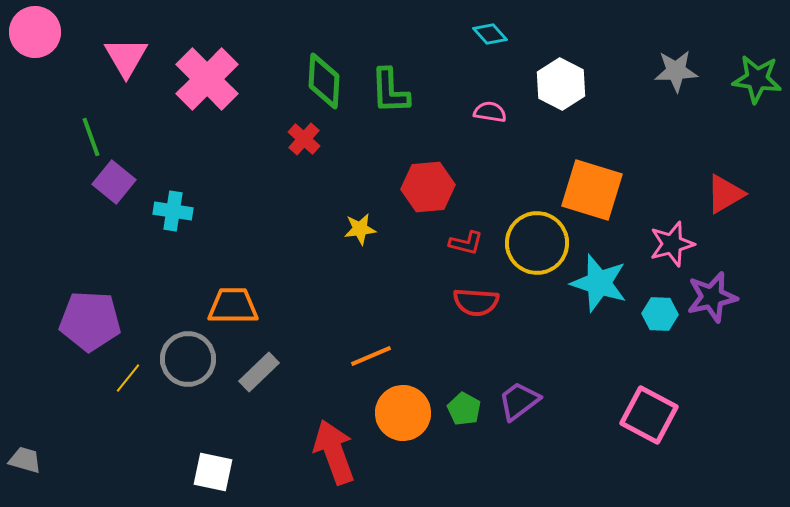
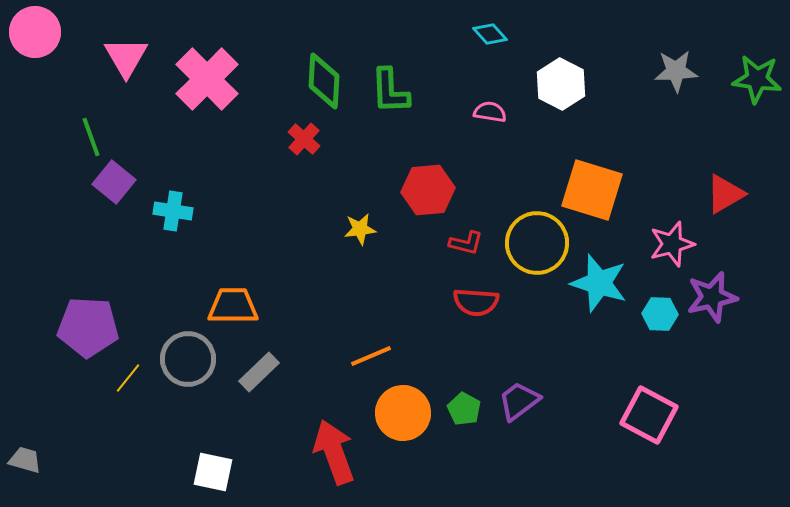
red hexagon: moved 3 px down
purple pentagon: moved 2 px left, 6 px down
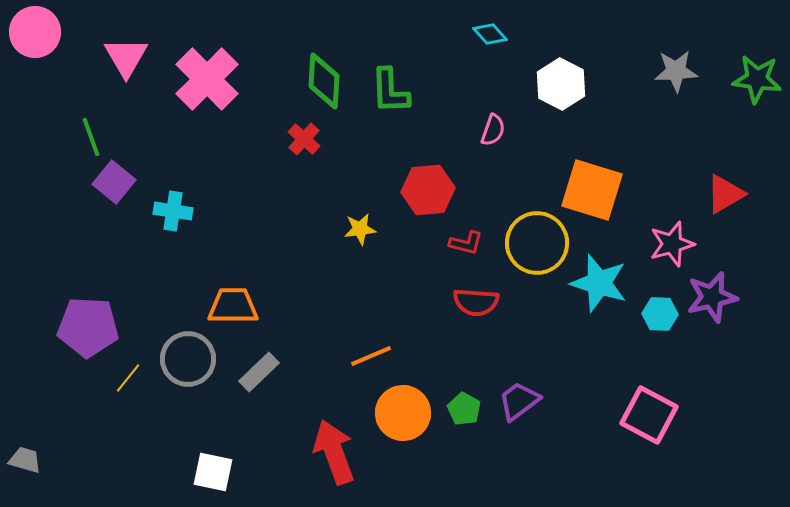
pink semicircle: moved 3 px right, 18 px down; rotated 100 degrees clockwise
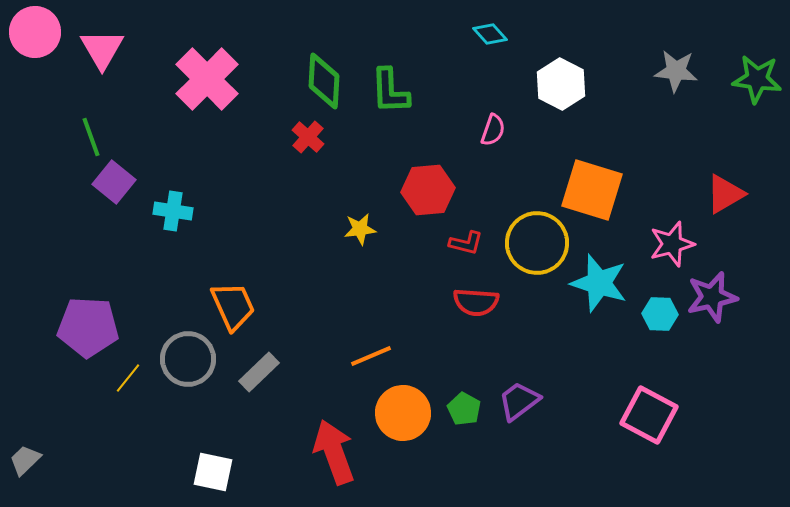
pink triangle: moved 24 px left, 8 px up
gray star: rotated 9 degrees clockwise
red cross: moved 4 px right, 2 px up
orange trapezoid: rotated 66 degrees clockwise
gray trapezoid: rotated 60 degrees counterclockwise
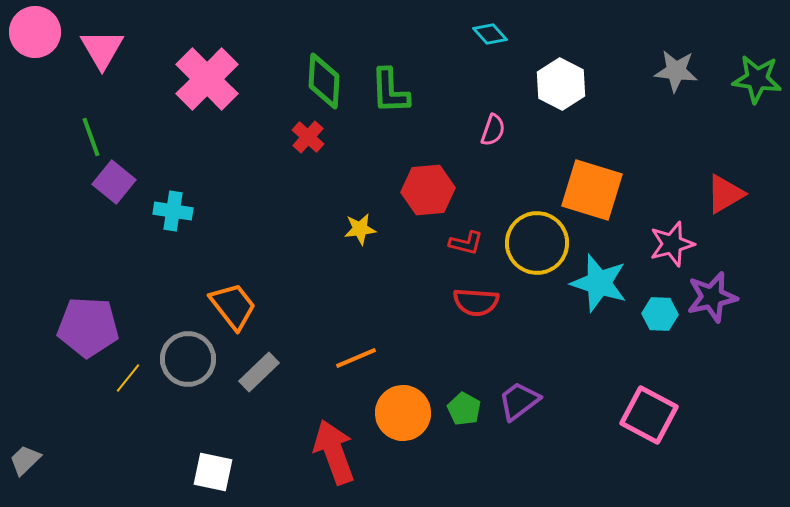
orange trapezoid: rotated 14 degrees counterclockwise
orange line: moved 15 px left, 2 px down
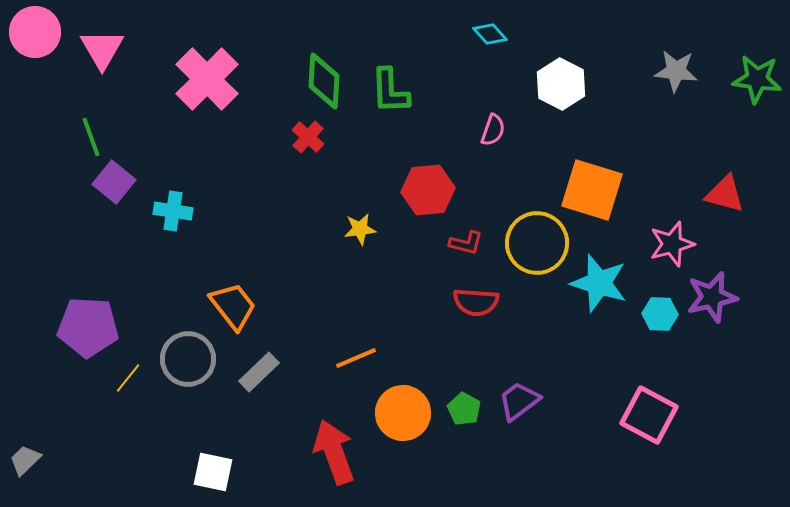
red triangle: rotated 45 degrees clockwise
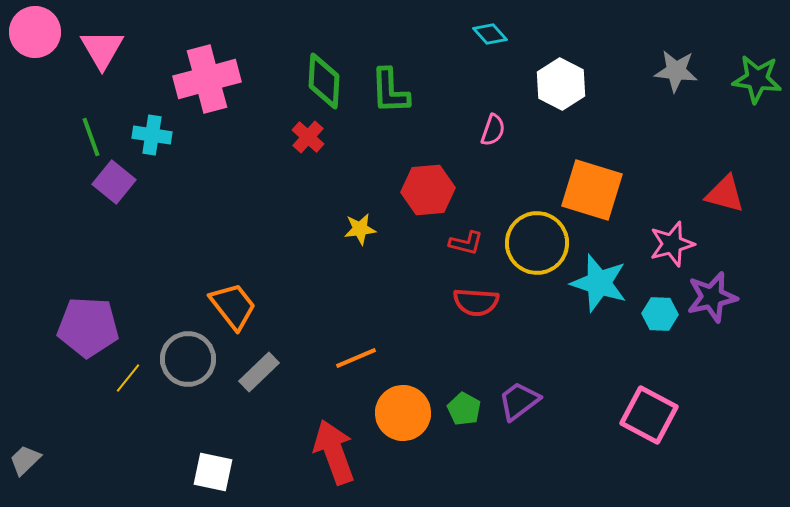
pink cross: rotated 30 degrees clockwise
cyan cross: moved 21 px left, 76 px up
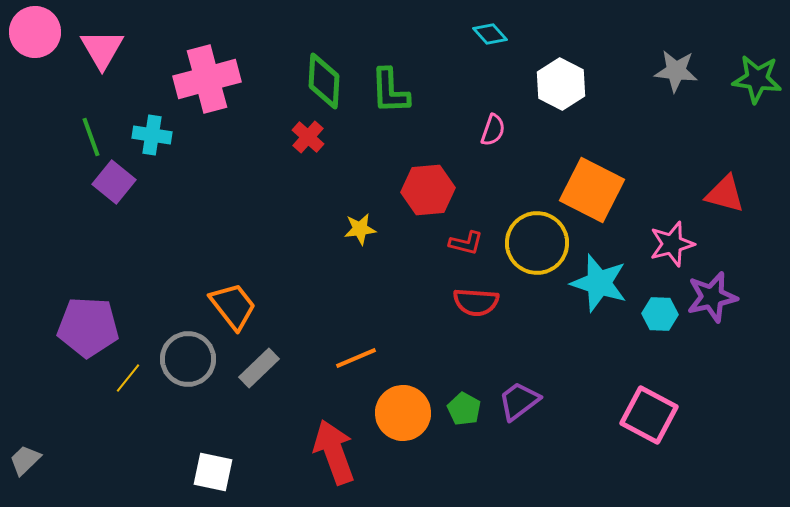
orange square: rotated 10 degrees clockwise
gray rectangle: moved 4 px up
